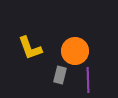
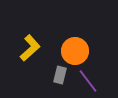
yellow L-shape: rotated 112 degrees counterclockwise
purple line: moved 1 px down; rotated 35 degrees counterclockwise
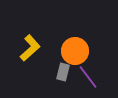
gray rectangle: moved 3 px right, 3 px up
purple line: moved 4 px up
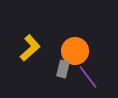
gray rectangle: moved 3 px up
